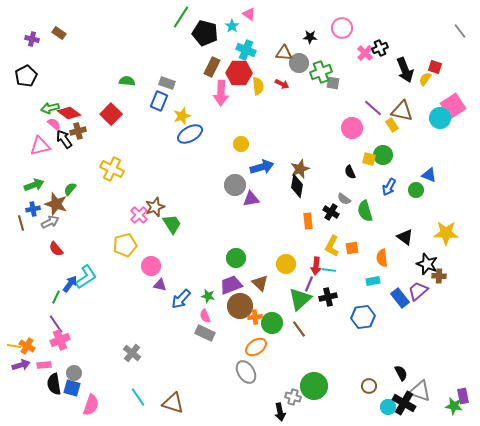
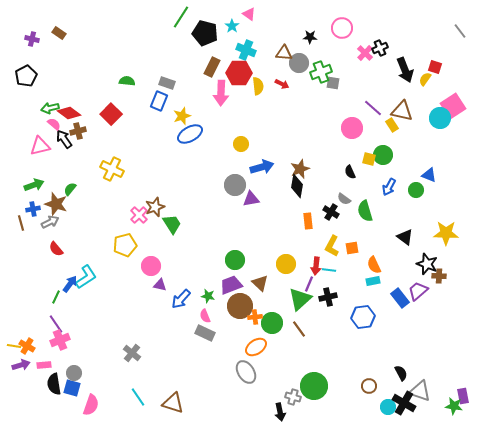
green circle at (236, 258): moved 1 px left, 2 px down
orange semicircle at (382, 258): moved 8 px left, 7 px down; rotated 18 degrees counterclockwise
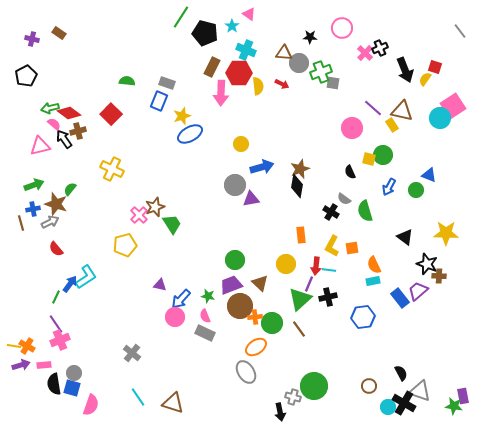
orange rectangle at (308, 221): moved 7 px left, 14 px down
pink circle at (151, 266): moved 24 px right, 51 px down
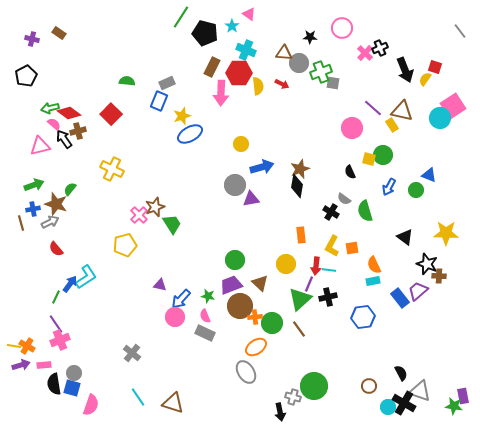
gray rectangle at (167, 83): rotated 42 degrees counterclockwise
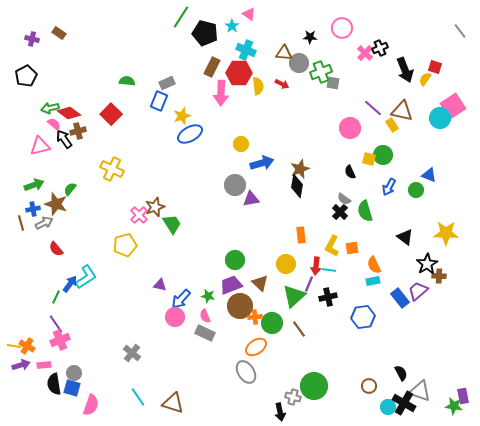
pink circle at (352, 128): moved 2 px left
blue arrow at (262, 167): moved 4 px up
black cross at (331, 212): moved 9 px right; rotated 14 degrees clockwise
gray arrow at (50, 222): moved 6 px left, 1 px down
black star at (427, 264): rotated 20 degrees clockwise
green triangle at (300, 299): moved 6 px left, 3 px up
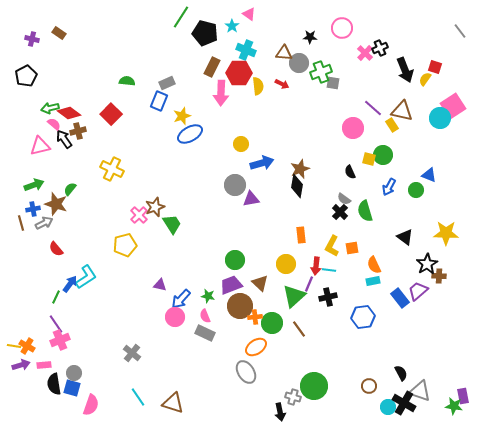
pink circle at (350, 128): moved 3 px right
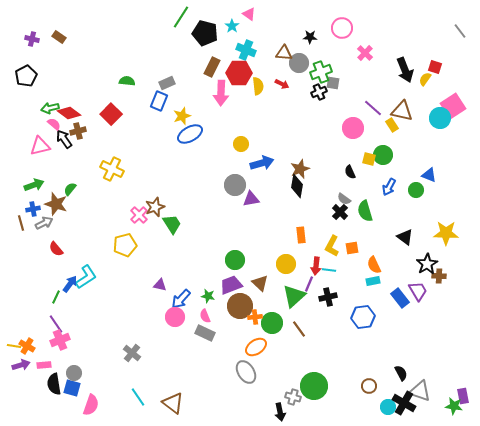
brown rectangle at (59, 33): moved 4 px down
black cross at (380, 48): moved 61 px left, 44 px down
purple trapezoid at (418, 291): rotated 100 degrees clockwise
brown triangle at (173, 403): rotated 20 degrees clockwise
